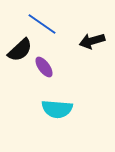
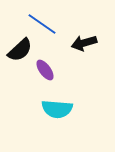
black arrow: moved 8 px left, 2 px down
purple ellipse: moved 1 px right, 3 px down
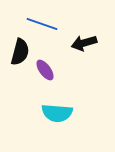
blue line: rotated 16 degrees counterclockwise
black semicircle: moved 2 px down; rotated 32 degrees counterclockwise
cyan semicircle: moved 4 px down
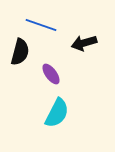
blue line: moved 1 px left, 1 px down
purple ellipse: moved 6 px right, 4 px down
cyan semicircle: rotated 68 degrees counterclockwise
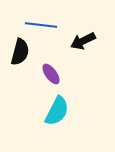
blue line: rotated 12 degrees counterclockwise
black arrow: moved 1 px left, 2 px up; rotated 10 degrees counterclockwise
cyan semicircle: moved 2 px up
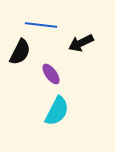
black arrow: moved 2 px left, 2 px down
black semicircle: rotated 12 degrees clockwise
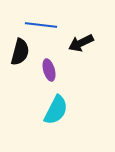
black semicircle: rotated 12 degrees counterclockwise
purple ellipse: moved 2 px left, 4 px up; rotated 20 degrees clockwise
cyan semicircle: moved 1 px left, 1 px up
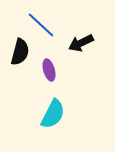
blue line: rotated 36 degrees clockwise
cyan semicircle: moved 3 px left, 4 px down
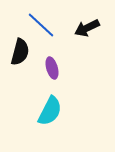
black arrow: moved 6 px right, 15 px up
purple ellipse: moved 3 px right, 2 px up
cyan semicircle: moved 3 px left, 3 px up
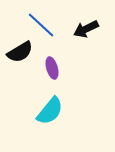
black arrow: moved 1 px left, 1 px down
black semicircle: rotated 44 degrees clockwise
cyan semicircle: rotated 12 degrees clockwise
